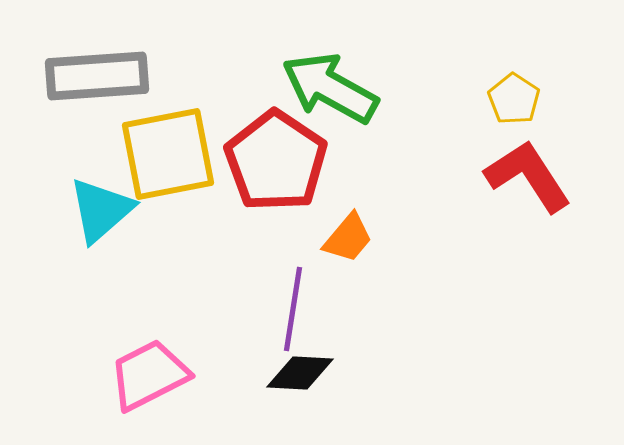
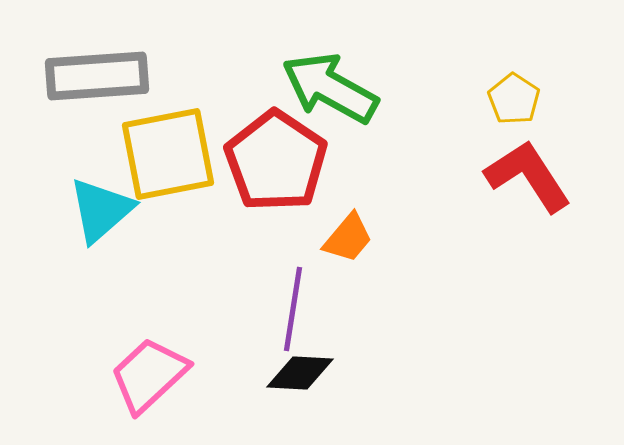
pink trapezoid: rotated 16 degrees counterclockwise
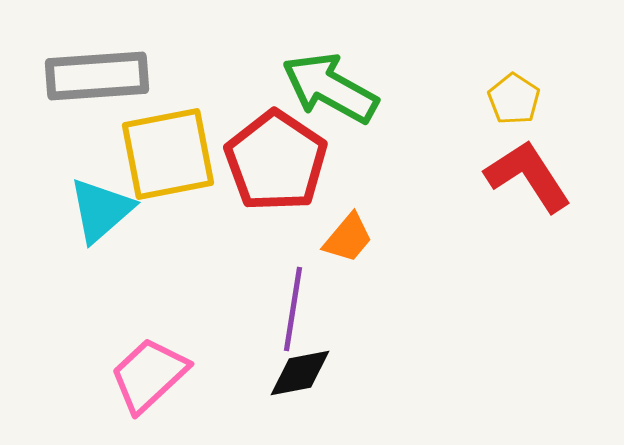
black diamond: rotated 14 degrees counterclockwise
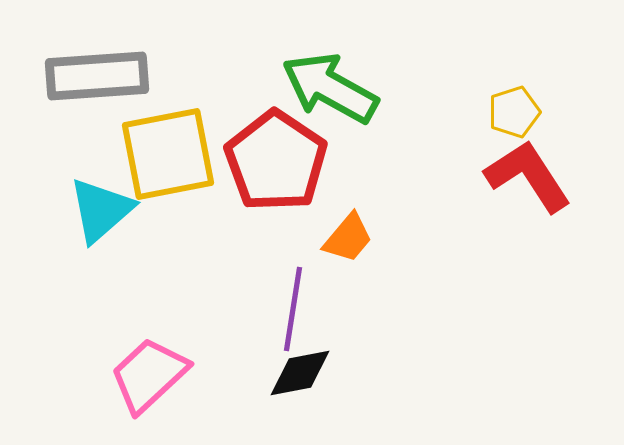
yellow pentagon: moved 13 px down; rotated 21 degrees clockwise
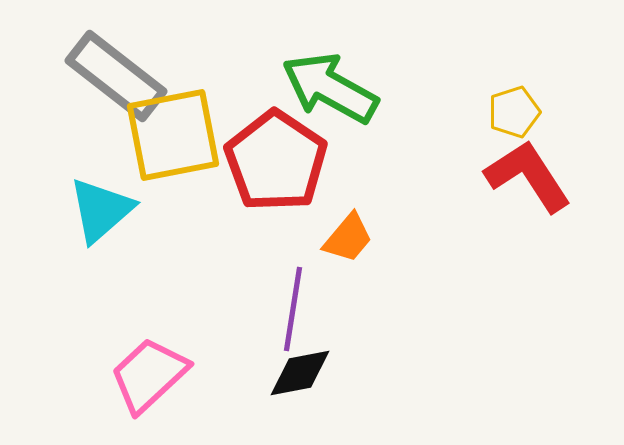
gray rectangle: moved 19 px right; rotated 42 degrees clockwise
yellow square: moved 5 px right, 19 px up
